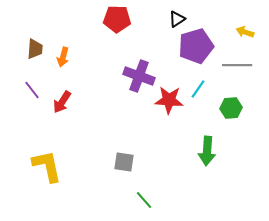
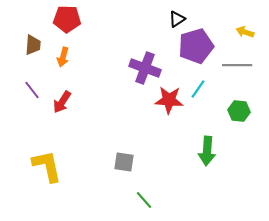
red pentagon: moved 50 px left
brown trapezoid: moved 2 px left, 4 px up
purple cross: moved 6 px right, 8 px up
green hexagon: moved 8 px right, 3 px down; rotated 10 degrees clockwise
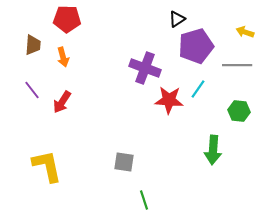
orange arrow: rotated 30 degrees counterclockwise
green arrow: moved 6 px right, 1 px up
green line: rotated 24 degrees clockwise
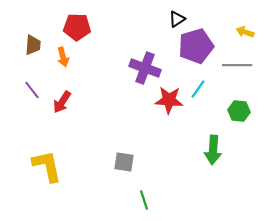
red pentagon: moved 10 px right, 8 px down
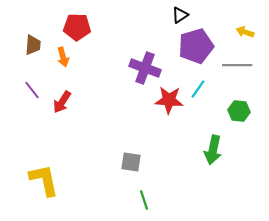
black triangle: moved 3 px right, 4 px up
green arrow: rotated 8 degrees clockwise
gray square: moved 7 px right
yellow L-shape: moved 3 px left, 14 px down
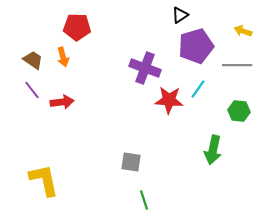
yellow arrow: moved 2 px left, 1 px up
brown trapezoid: moved 15 px down; rotated 60 degrees counterclockwise
red arrow: rotated 130 degrees counterclockwise
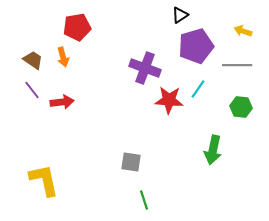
red pentagon: rotated 12 degrees counterclockwise
green hexagon: moved 2 px right, 4 px up
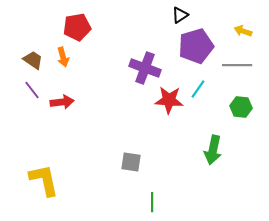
green line: moved 8 px right, 2 px down; rotated 18 degrees clockwise
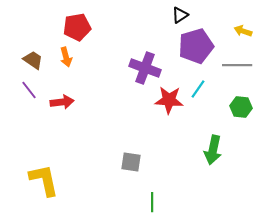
orange arrow: moved 3 px right
purple line: moved 3 px left
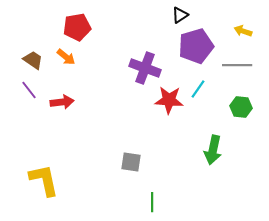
orange arrow: rotated 36 degrees counterclockwise
